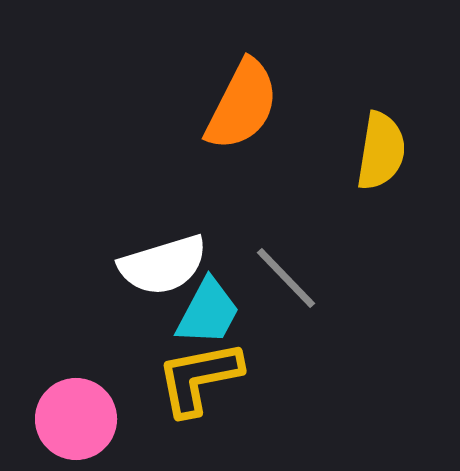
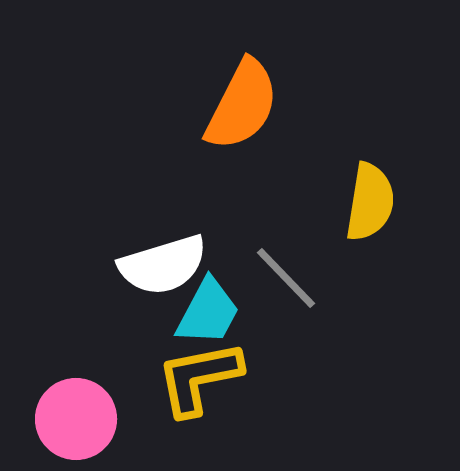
yellow semicircle: moved 11 px left, 51 px down
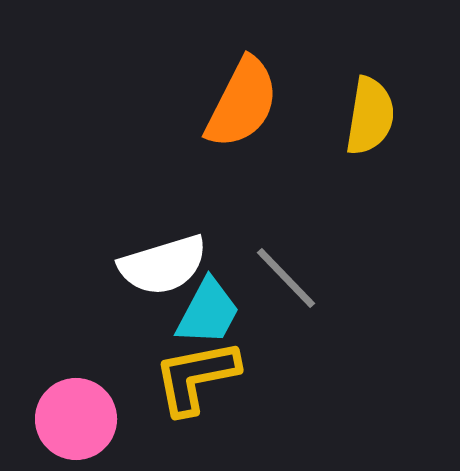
orange semicircle: moved 2 px up
yellow semicircle: moved 86 px up
yellow L-shape: moved 3 px left, 1 px up
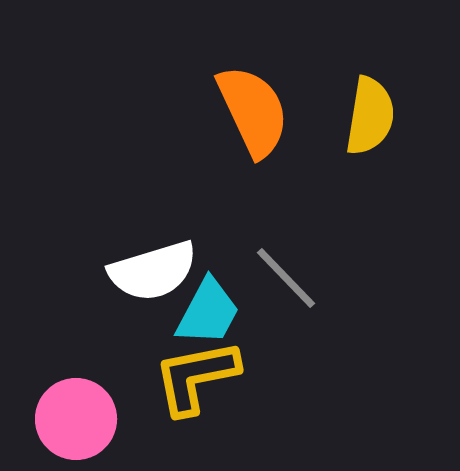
orange semicircle: moved 11 px right, 8 px down; rotated 52 degrees counterclockwise
white semicircle: moved 10 px left, 6 px down
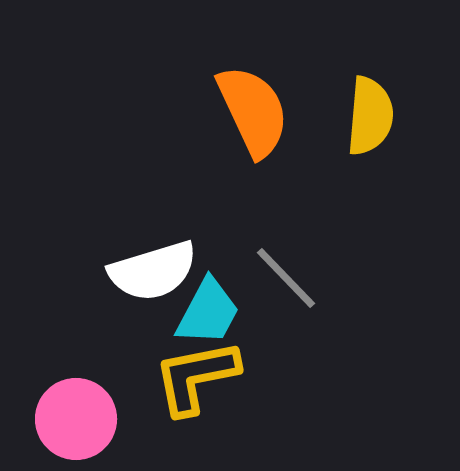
yellow semicircle: rotated 4 degrees counterclockwise
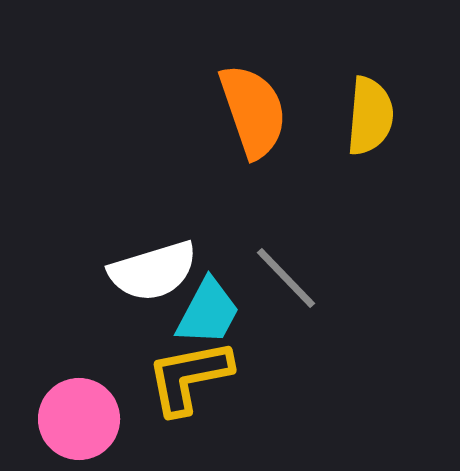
orange semicircle: rotated 6 degrees clockwise
yellow L-shape: moved 7 px left
pink circle: moved 3 px right
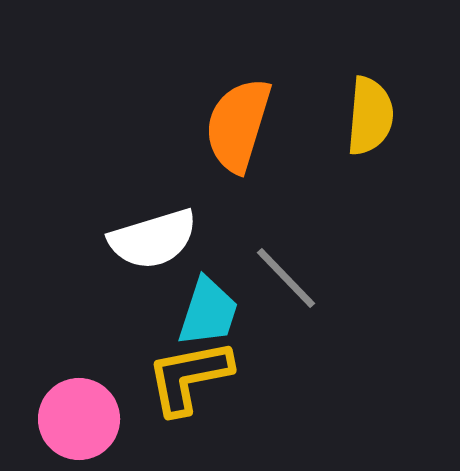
orange semicircle: moved 15 px left, 14 px down; rotated 144 degrees counterclockwise
white semicircle: moved 32 px up
cyan trapezoid: rotated 10 degrees counterclockwise
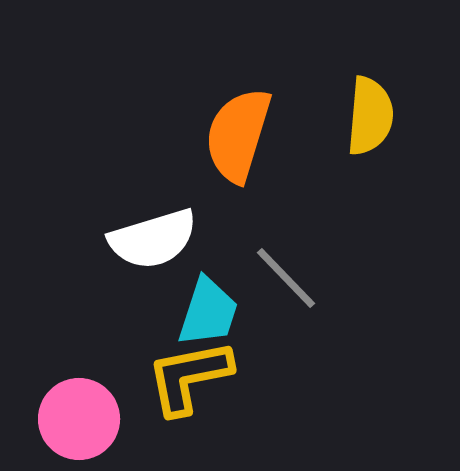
orange semicircle: moved 10 px down
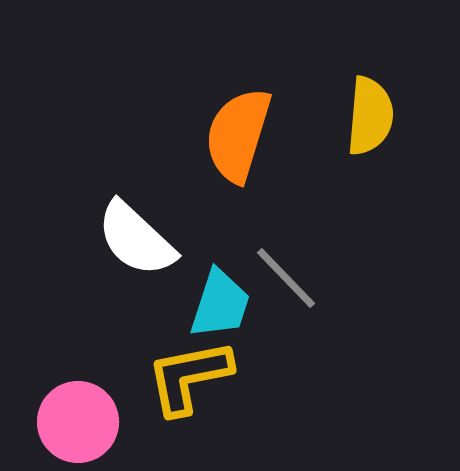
white semicircle: moved 17 px left; rotated 60 degrees clockwise
cyan trapezoid: moved 12 px right, 8 px up
pink circle: moved 1 px left, 3 px down
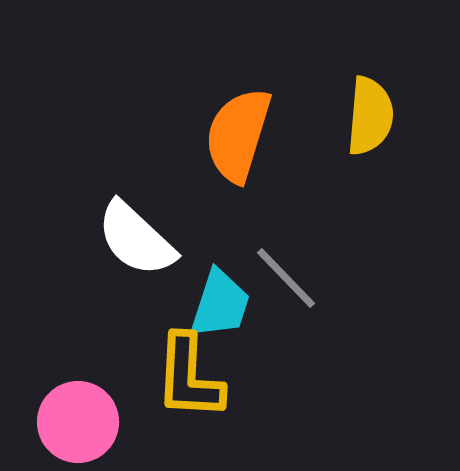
yellow L-shape: rotated 76 degrees counterclockwise
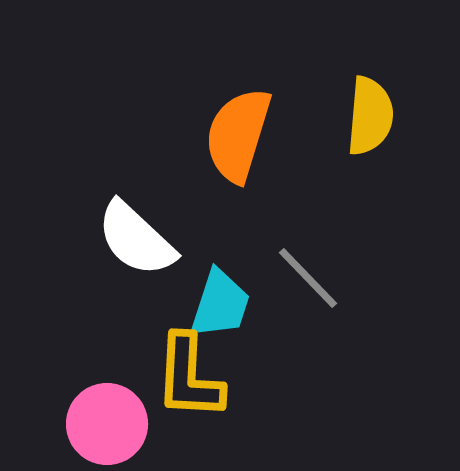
gray line: moved 22 px right
pink circle: moved 29 px right, 2 px down
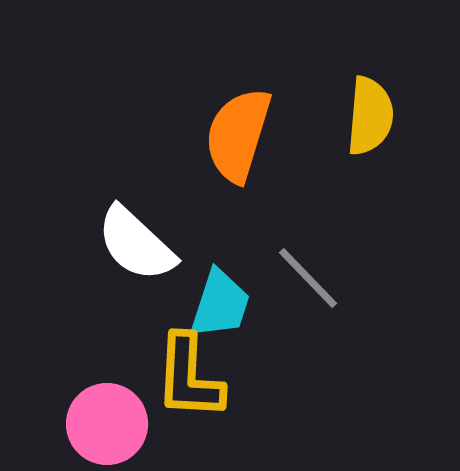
white semicircle: moved 5 px down
